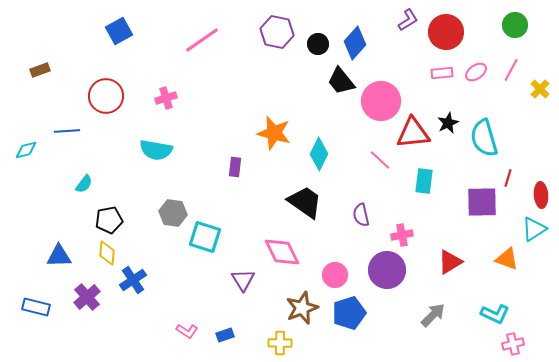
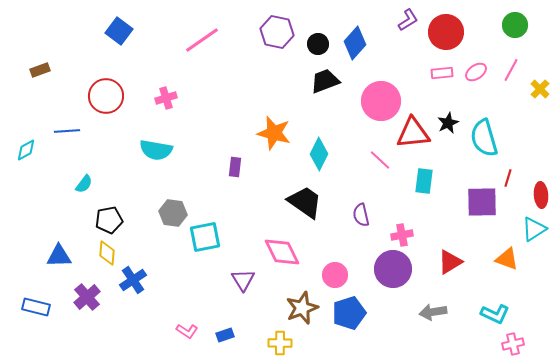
blue square at (119, 31): rotated 24 degrees counterclockwise
black trapezoid at (341, 81): moved 16 px left; rotated 108 degrees clockwise
cyan diamond at (26, 150): rotated 15 degrees counterclockwise
cyan square at (205, 237): rotated 28 degrees counterclockwise
purple circle at (387, 270): moved 6 px right, 1 px up
gray arrow at (433, 315): moved 3 px up; rotated 144 degrees counterclockwise
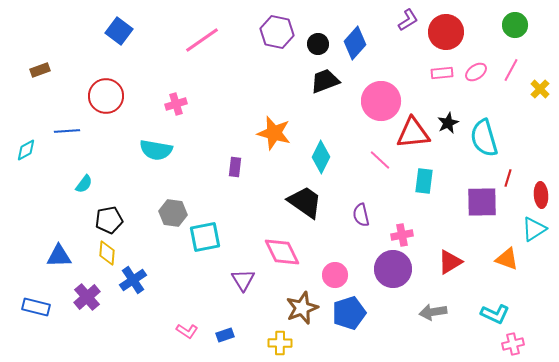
pink cross at (166, 98): moved 10 px right, 6 px down
cyan diamond at (319, 154): moved 2 px right, 3 px down
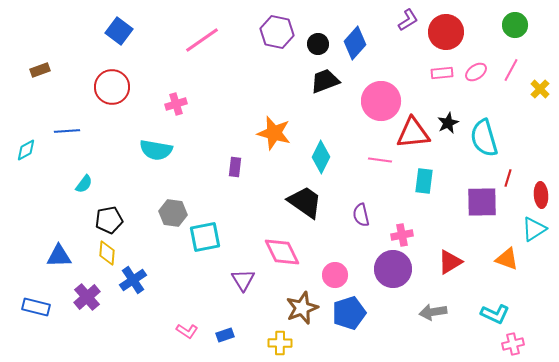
red circle at (106, 96): moved 6 px right, 9 px up
pink line at (380, 160): rotated 35 degrees counterclockwise
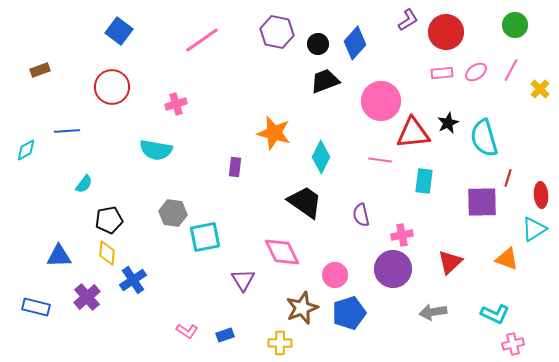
red triangle at (450, 262): rotated 12 degrees counterclockwise
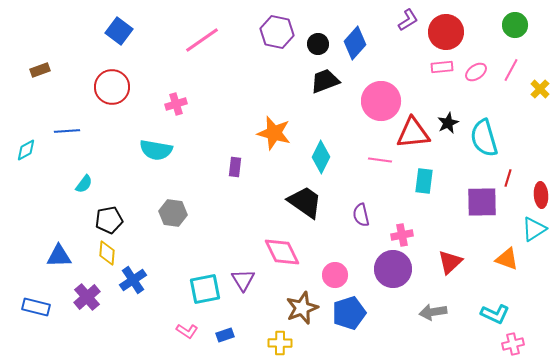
pink rectangle at (442, 73): moved 6 px up
cyan square at (205, 237): moved 52 px down
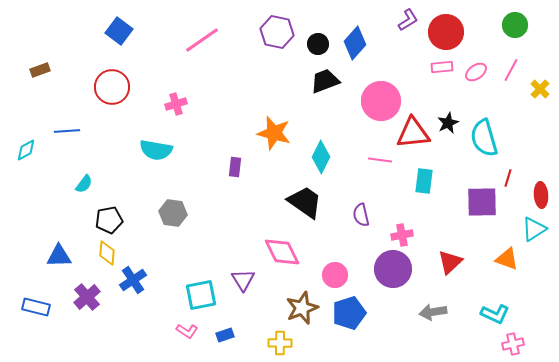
cyan square at (205, 289): moved 4 px left, 6 px down
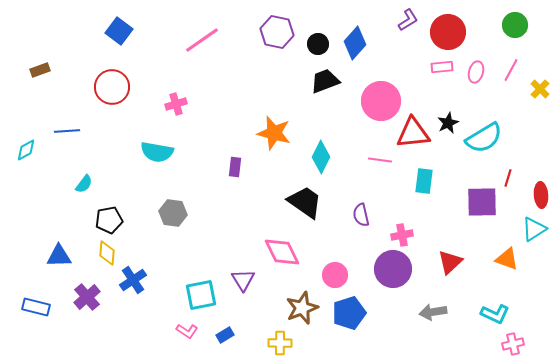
red circle at (446, 32): moved 2 px right
pink ellipse at (476, 72): rotated 40 degrees counterclockwise
cyan semicircle at (484, 138): rotated 105 degrees counterclockwise
cyan semicircle at (156, 150): moved 1 px right, 2 px down
blue rectangle at (225, 335): rotated 12 degrees counterclockwise
